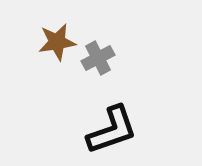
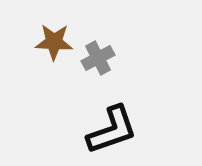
brown star: moved 3 px left; rotated 12 degrees clockwise
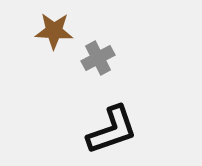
brown star: moved 11 px up
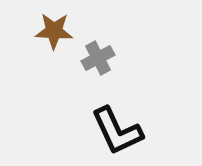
black L-shape: moved 5 px right, 1 px down; rotated 84 degrees clockwise
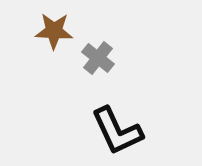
gray cross: rotated 24 degrees counterclockwise
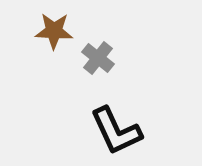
black L-shape: moved 1 px left
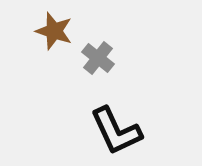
brown star: rotated 15 degrees clockwise
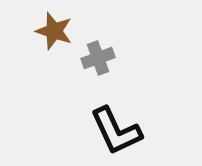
gray cross: rotated 32 degrees clockwise
